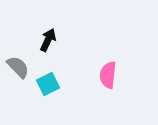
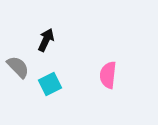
black arrow: moved 2 px left
cyan square: moved 2 px right
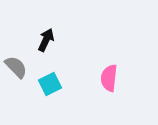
gray semicircle: moved 2 px left
pink semicircle: moved 1 px right, 3 px down
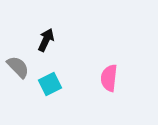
gray semicircle: moved 2 px right
